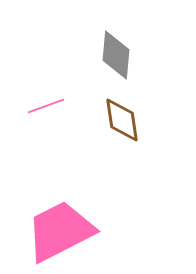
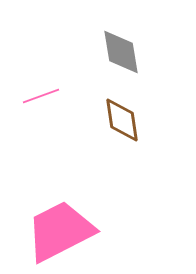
gray diamond: moved 5 px right, 3 px up; rotated 15 degrees counterclockwise
pink line: moved 5 px left, 10 px up
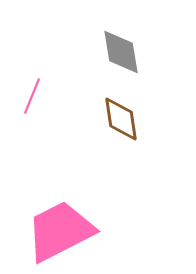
pink line: moved 9 px left; rotated 48 degrees counterclockwise
brown diamond: moved 1 px left, 1 px up
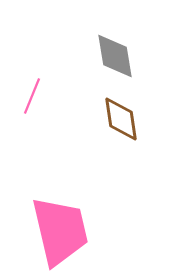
gray diamond: moved 6 px left, 4 px down
pink trapezoid: rotated 104 degrees clockwise
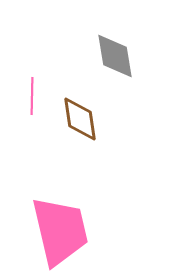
pink line: rotated 21 degrees counterclockwise
brown diamond: moved 41 px left
